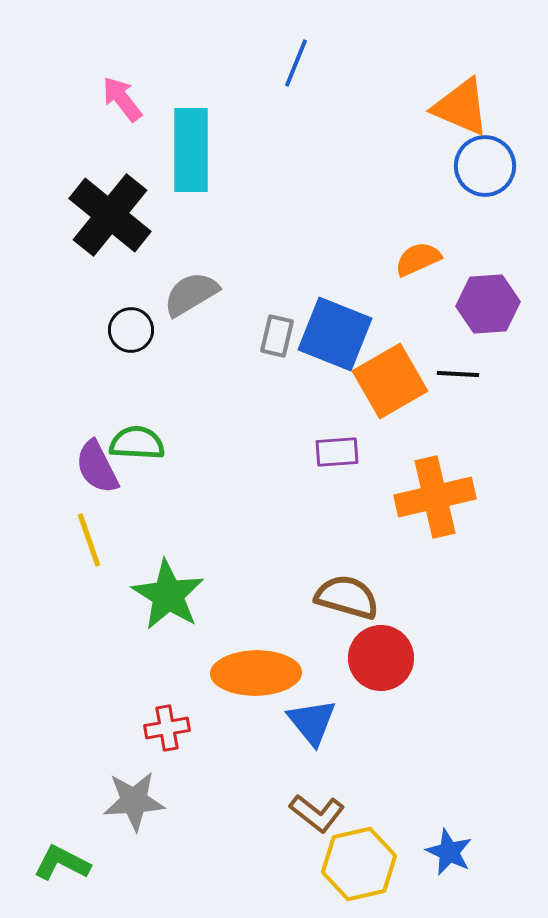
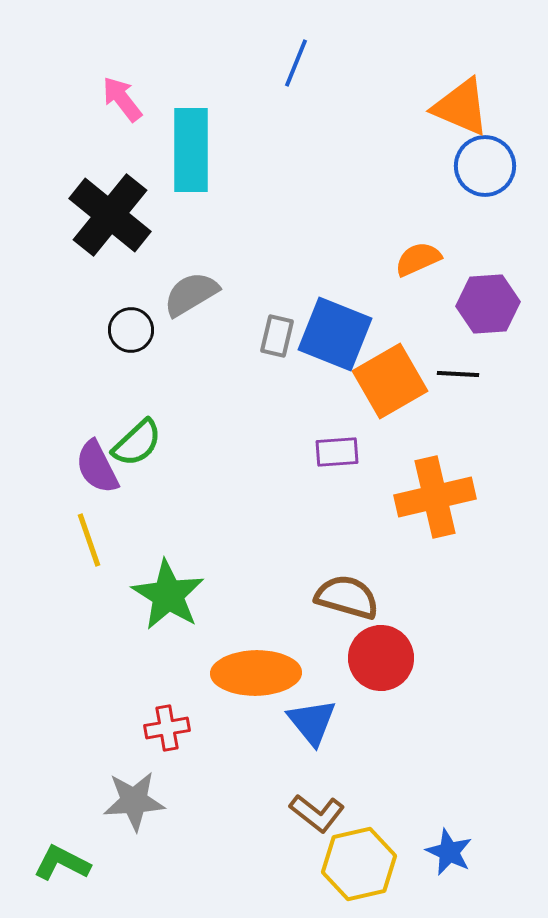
green semicircle: rotated 134 degrees clockwise
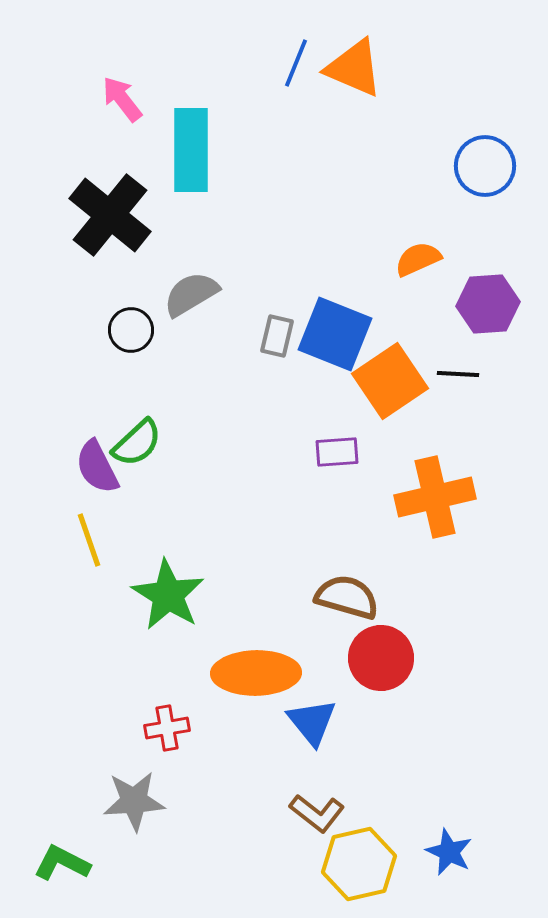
orange triangle: moved 107 px left, 39 px up
orange square: rotated 4 degrees counterclockwise
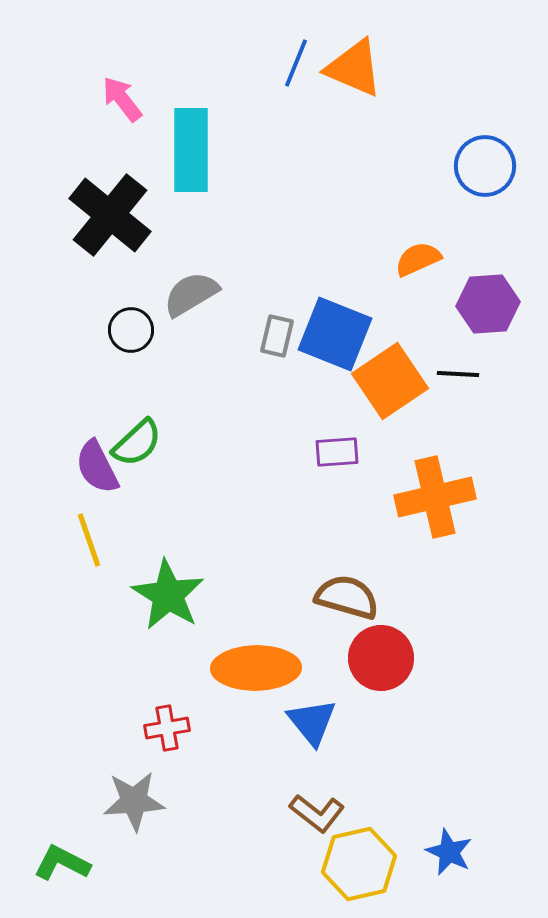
orange ellipse: moved 5 px up
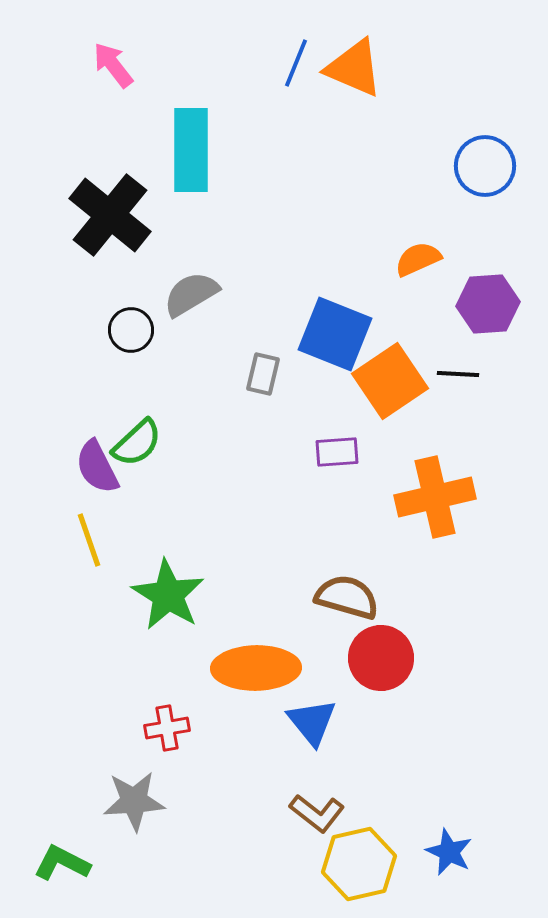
pink arrow: moved 9 px left, 34 px up
gray rectangle: moved 14 px left, 38 px down
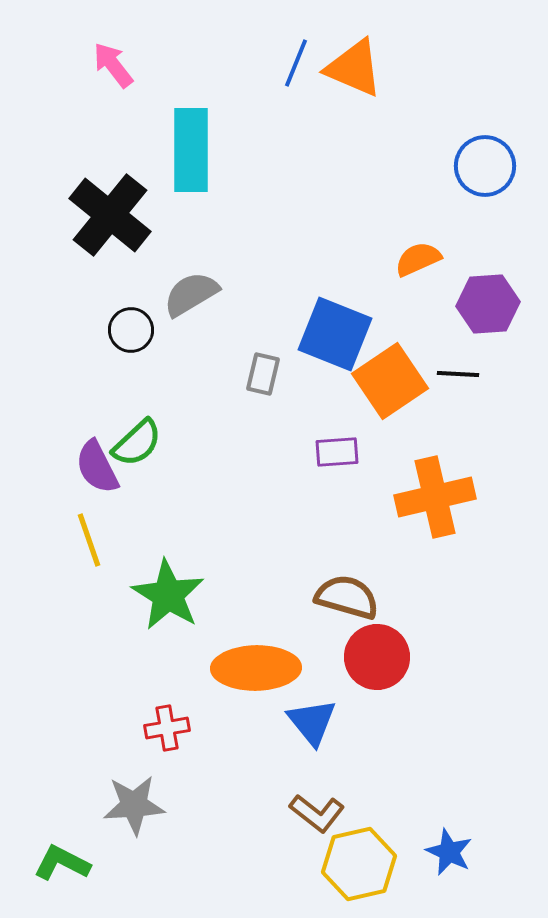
red circle: moved 4 px left, 1 px up
gray star: moved 4 px down
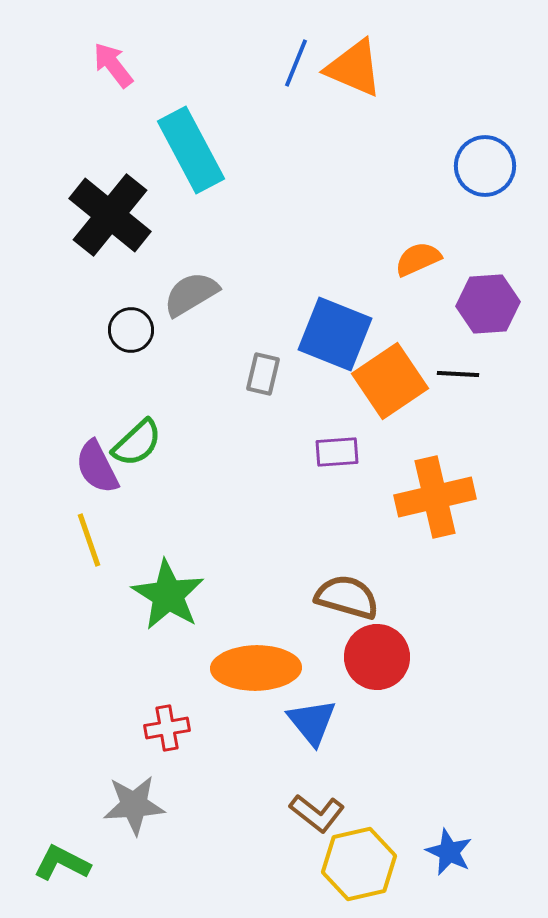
cyan rectangle: rotated 28 degrees counterclockwise
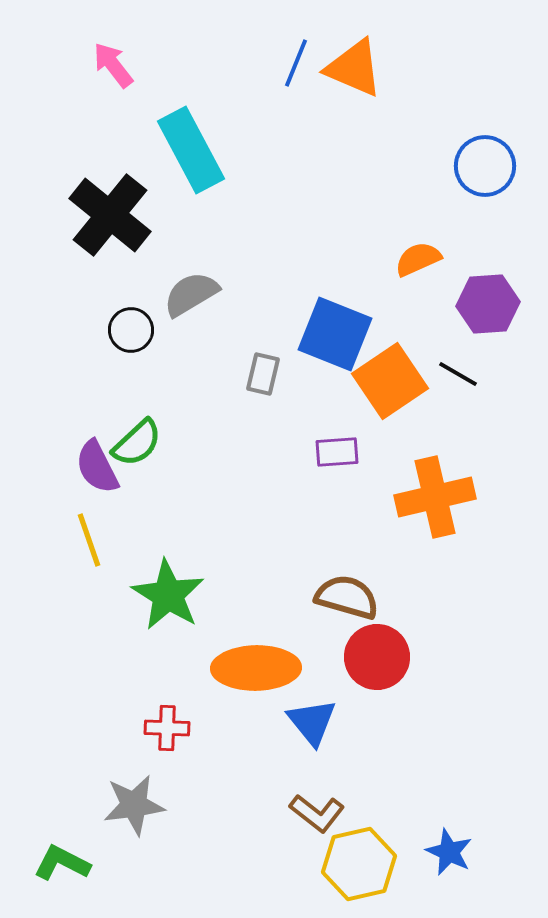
black line: rotated 27 degrees clockwise
red cross: rotated 12 degrees clockwise
gray star: rotated 4 degrees counterclockwise
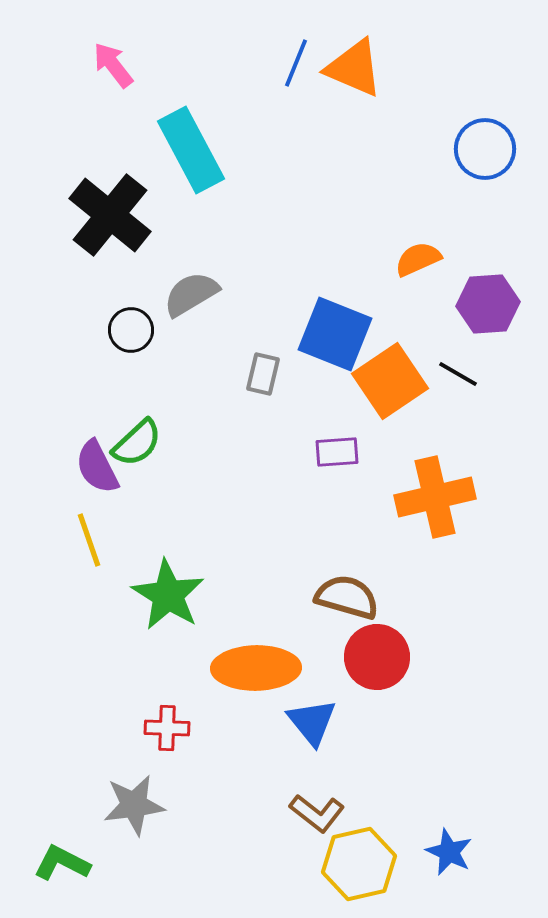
blue circle: moved 17 px up
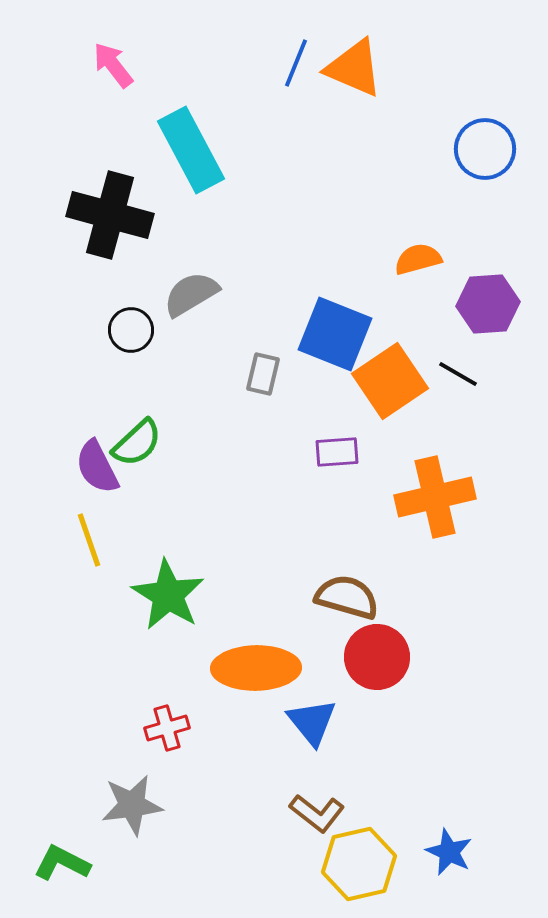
black cross: rotated 24 degrees counterclockwise
orange semicircle: rotated 9 degrees clockwise
red cross: rotated 18 degrees counterclockwise
gray star: moved 2 px left
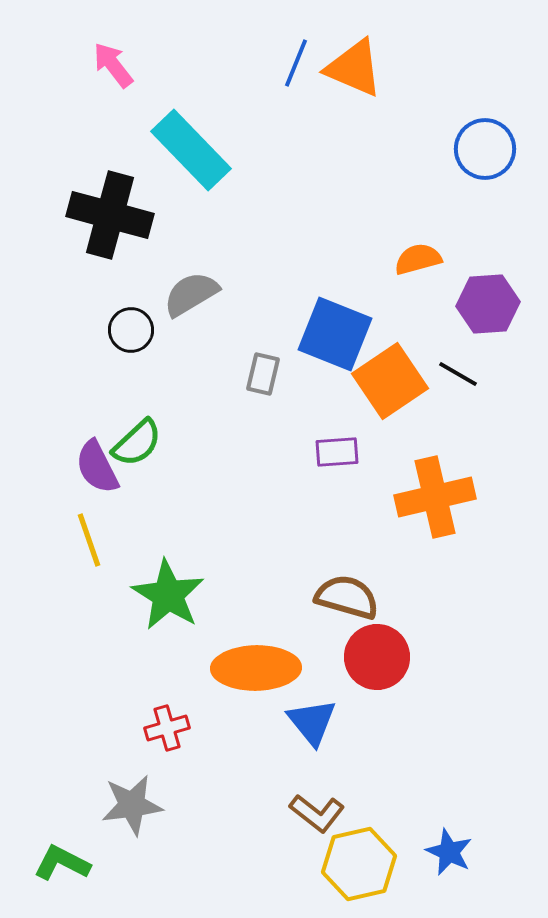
cyan rectangle: rotated 16 degrees counterclockwise
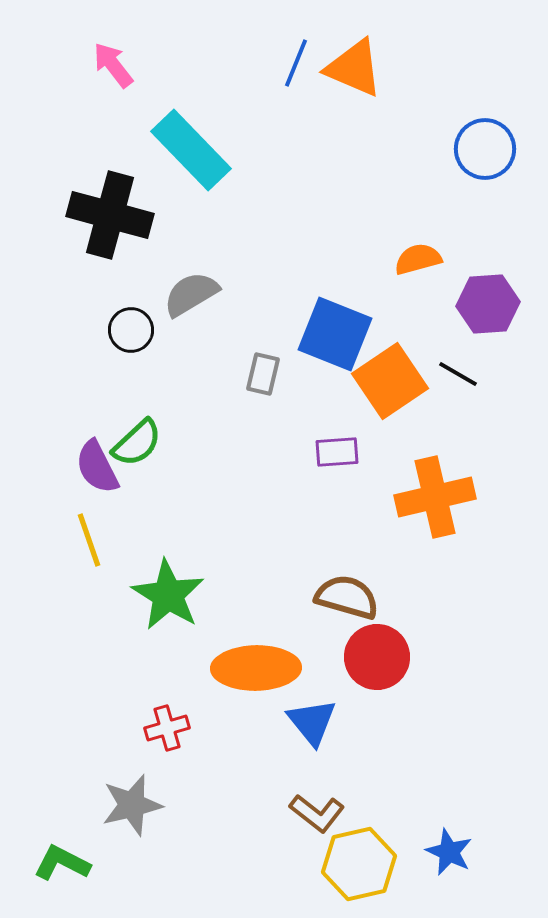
gray star: rotated 6 degrees counterclockwise
